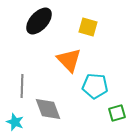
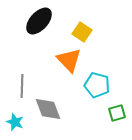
yellow square: moved 6 px left, 5 px down; rotated 18 degrees clockwise
cyan pentagon: moved 2 px right, 1 px up; rotated 10 degrees clockwise
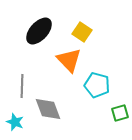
black ellipse: moved 10 px down
green square: moved 3 px right
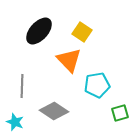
cyan pentagon: rotated 25 degrees counterclockwise
gray diamond: moved 6 px right, 2 px down; rotated 36 degrees counterclockwise
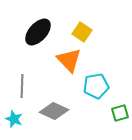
black ellipse: moved 1 px left, 1 px down
cyan pentagon: moved 1 px left, 1 px down
gray diamond: rotated 8 degrees counterclockwise
cyan star: moved 1 px left, 3 px up
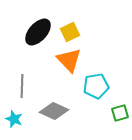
yellow square: moved 12 px left; rotated 30 degrees clockwise
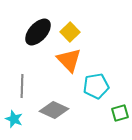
yellow square: rotated 18 degrees counterclockwise
gray diamond: moved 1 px up
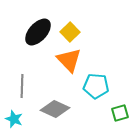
cyan pentagon: rotated 15 degrees clockwise
gray diamond: moved 1 px right, 1 px up
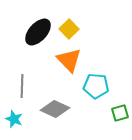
yellow square: moved 1 px left, 3 px up
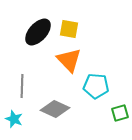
yellow square: rotated 36 degrees counterclockwise
